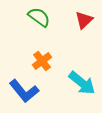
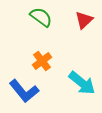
green semicircle: moved 2 px right
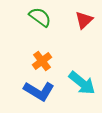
green semicircle: moved 1 px left
blue L-shape: moved 15 px right; rotated 20 degrees counterclockwise
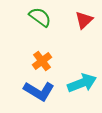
cyan arrow: rotated 60 degrees counterclockwise
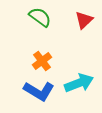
cyan arrow: moved 3 px left
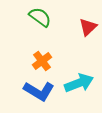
red triangle: moved 4 px right, 7 px down
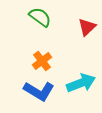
red triangle: moved 1 px left
cyan arrow: moved 2 px right
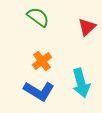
green semicircle: moved 2 px left
cyan arrow: rotated 96 degrees clockwise
